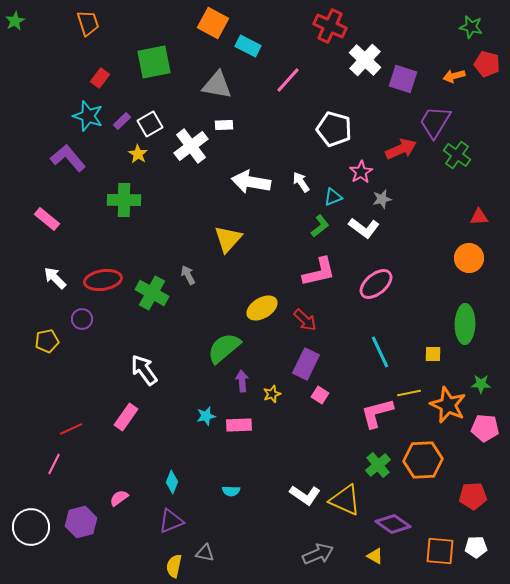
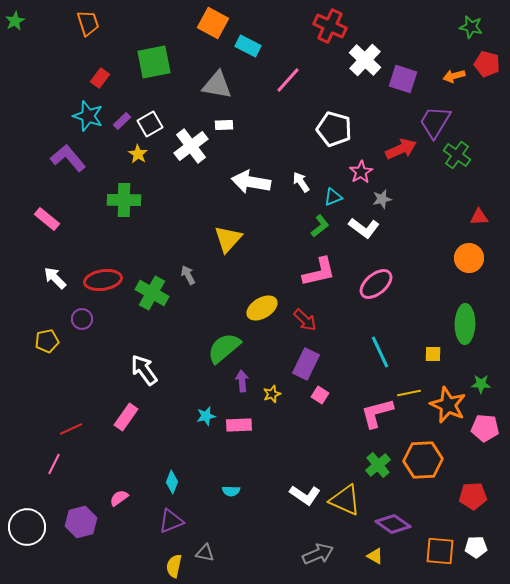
white circle at (31, 527): moved 4 px left
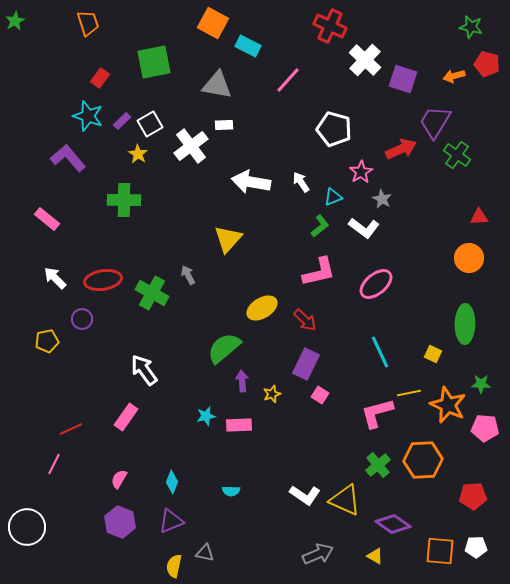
gray star at (382, 199): rotated 30 degrees counterclockwise
yellow square at (433, 354): rotated 24 degrees clockwise
pink semicircle at (119, 498): moved 19 px up; rotated 24 degrees counterclockwise
purple hexagon at (81, 522): moved 39 px right; rotated 24 degrees counterclockwise
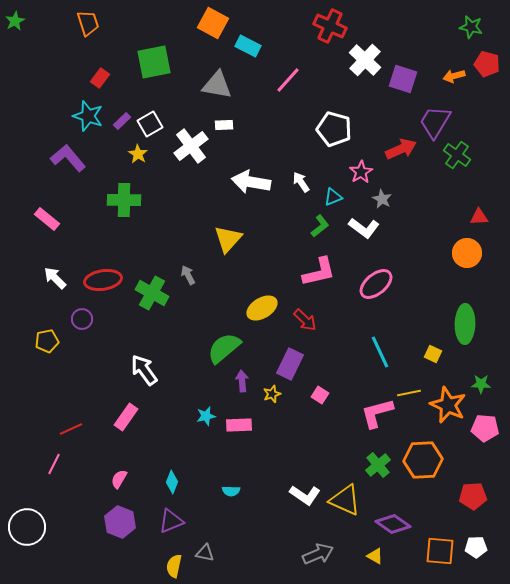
orange circle at (469, 258): moved 2 px left, 5 px up
purple rectangle at (306, 364): moved 16 px left
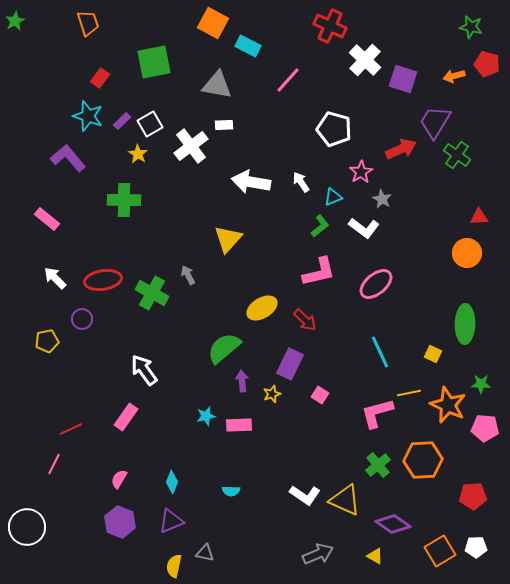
orange square at (440, 551): rotated 36 degrees counterclockwise
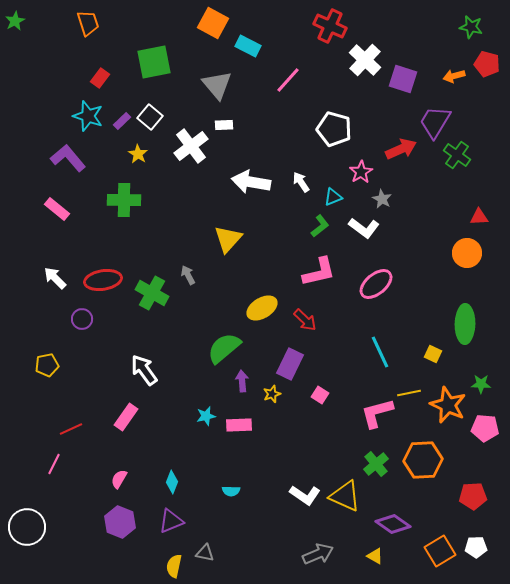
gray triangle at (217, 85): rotated 40 degrees clockwise
white square at (150, 124): moved 7 px up; rotated 20 degrees counterclockwise
pink rectangle at (47, 219): moved 10 px right, 10 px up
yellow pentagon at (47, 341): moved 24 px down
green cross at (378, 465): moved 2 px left, 1 px up
yellow triangle at (345, 500): moved 4 px up
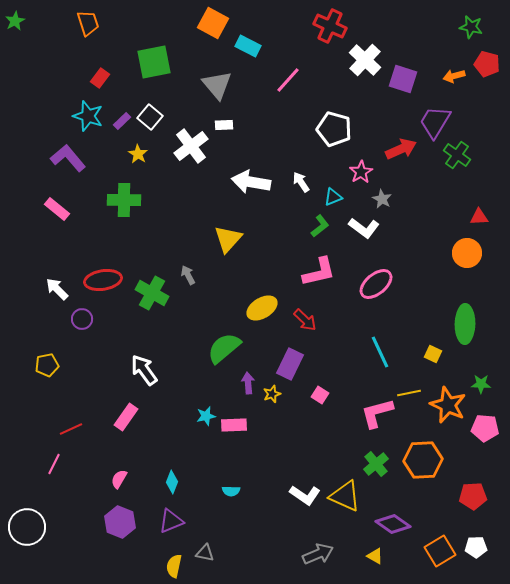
white arrow at (55, 278): moved 2 px right, 11 px down
purple arrow at (242, 381): moved 6 px right, 2 px down
pink rectangle at (239, 425): moved 5 px left
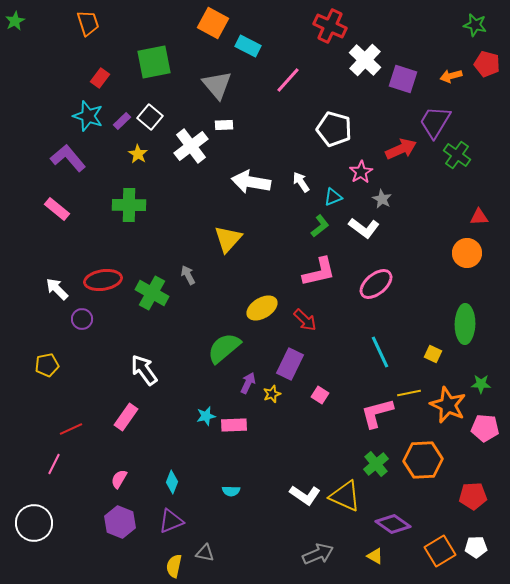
green star at (471, 27): moved 4 px right, 2 px up
orange arrow at (454, 76): moved 3 px left
green cross at (124, 200): moved 5 px right, 5 px down
purple arrow at (248, 383): rotated 30 degrees clockwise
white circle at (27, 527): moved 7 px right, 4 px up
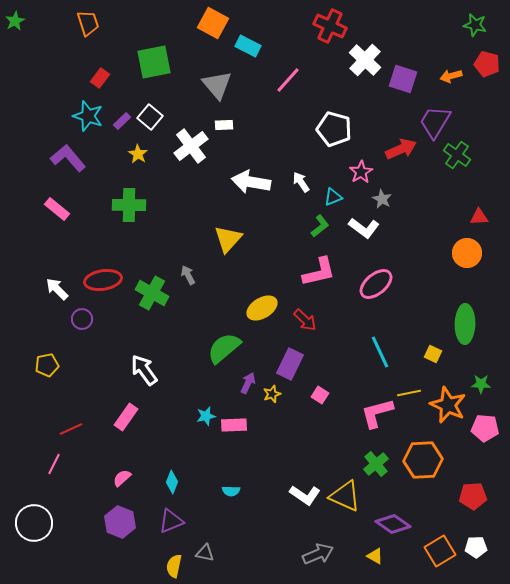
pink semicircle at (119, 479): moved 3 px right, 1 px up; rotated 18 degrees clockwise
